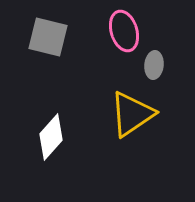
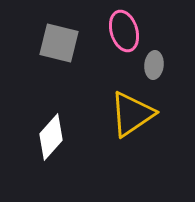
gray square: moved 11 px right, 6 px down
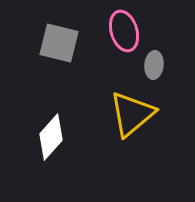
yellow triangle: rotated 6 degrees counterclockwise
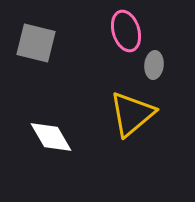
pink ellipse: moved 2 px right
gray square: moved 23 px left
white diamond: rotated 72 degrees counterclockwise
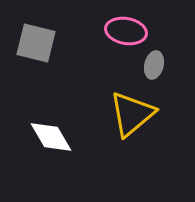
pink ellipse: rotated 63 degrees counterclockwise
gray ellipse: rotated 8 degrees clockwise
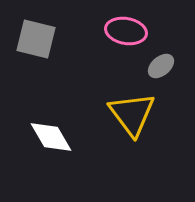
gray square: moved 4 px up
gray ellipse: moved 7 px right, 1 px down; rotated 36 degrees clockwise
yellow triangle: rotated 27 degrees counterclockwise
